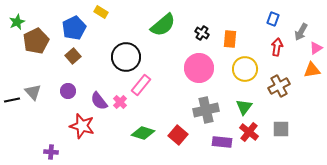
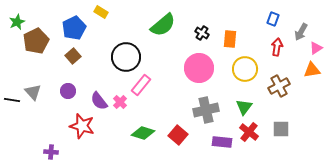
black line: rotated 21 degrees clockwise
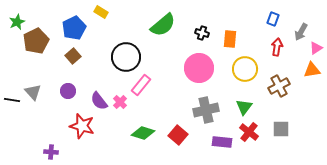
black cross: rotated 16 degrees counterclockwise
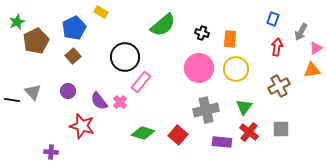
black circle: moved 1 px left
yellow circle: moved 9 px left
pink rectangle: moved 3 px up
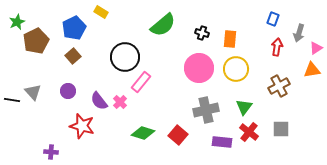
gray arrow: moved 2 px left, 1 px down; rotated 12 degrees counterclockwise
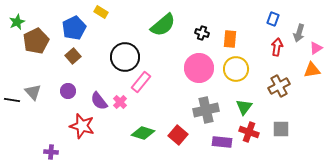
red cross: rotated 18 degrees counterclockwise
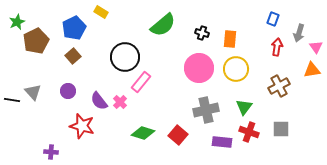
pink triangle: moved 1 px up; rotated 32 degrees counterclockwise
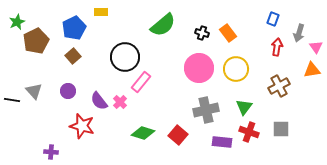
yellow rectangle: rotated 32 degrees counterclockwise
orange rectangle: moved 2 px left, 6 px up; rotated 42 degrees counterclockwise
gray triangle: moved 1 px right, 1 px up
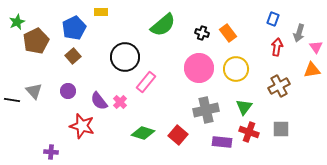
pink rectangle: moved 5 px right
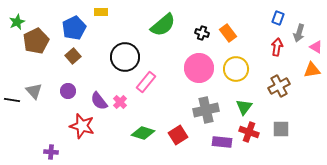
blue rectangle: moved 5 px right, 1 px up
pink triangle: rotated 24 degrees counterclockwise
red square: rotated 18 degrees clockwise
